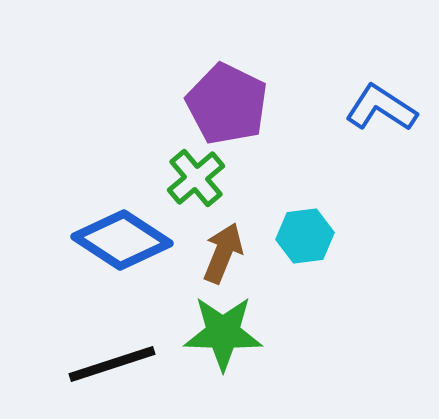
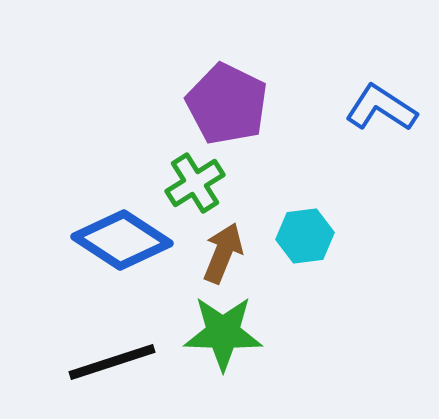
green cross: moved 1 px left, 5 px down; rotated 8 degrees clockwise
black line: moved 2 px up
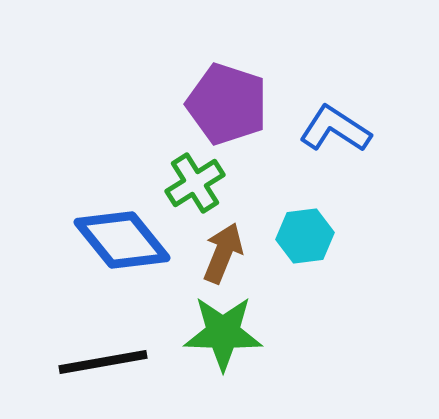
purple pentagon: rotated 8 degrees counterclockwise
blue L-shape: moved 46 px left, 21 px down
blue diamond: rotated 18 degrees clockwise
black line: moved 9 px left; rotated 8 degrees clockwise
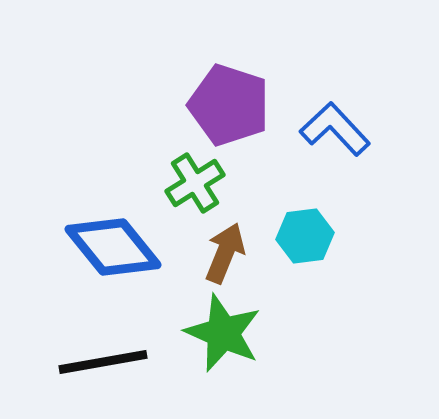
purple pentagon: moved 2 px right, 1 px down
blue L-shape: rotated 14 degrees clockwise
blue diamond: moved 9 px left, 7 px down
brown arrow: moved 2 px right
green star: rotated 22 degrees clockwise
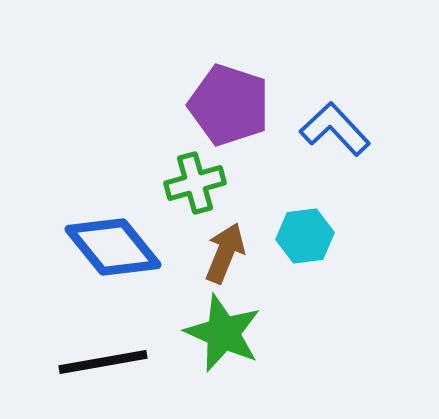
green cross: rotated 16 degrees clockwise
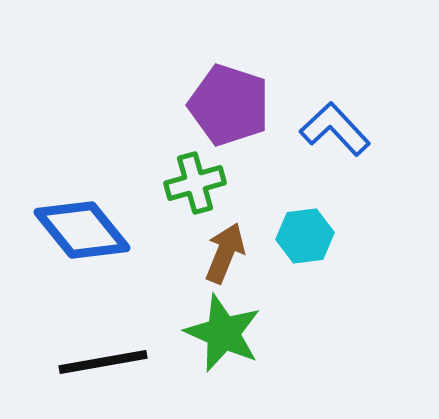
blue diamond: moved 31 px left, 17 px up
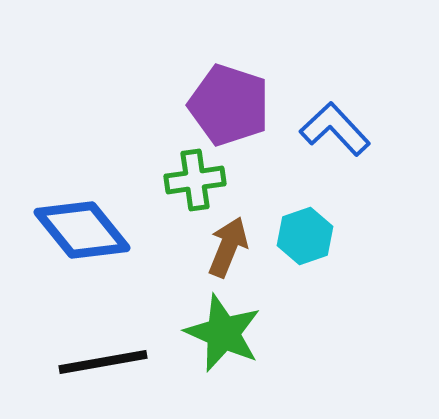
green cross: moved 3 px up; rotated 8 degrees clockwise
cyan hexagon: rotated 12 degrees counterclockwise
brown arrow: moved 3 px right, 6 px up
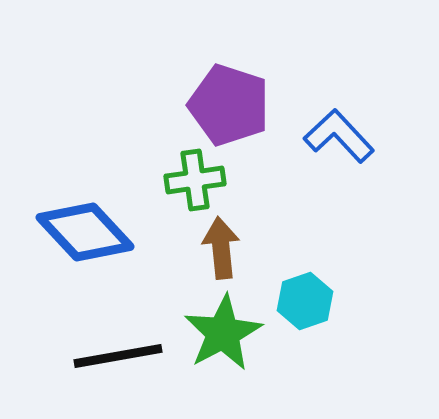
blue L-shape: moved 4 px right, 7 px down
blue diamond: moved 3 px right, 2 px down; rotated 4 degrees counterclockwise
cyan hexagon: moved 65 px down
brown arrow: moved 7 px left, 1 px down; rotated 28 degrees counterclockwise
green star: rotated 20 degrees clockwise
black line: moved 15 px right, 6 px up
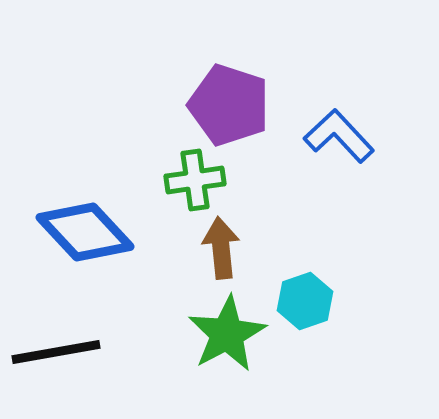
green star: moved 4 px right, 1 px down
black line: moved 62 px left, 4 px up
